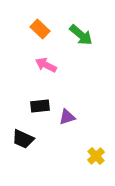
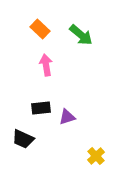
pink arrow: rotated 55 degrees clockwise
black rectangle: moved 1 px right, 2 px down
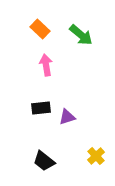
black trapezoid: moved 21 px right, 22 px down; rotated 15 degrees clockwise
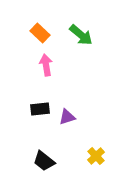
orange rectangle: moved 4 px down
black rectangle: moved 1 px left, 1 px down
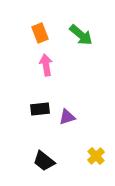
orange rectangle: rotated 24 degrees clockwise
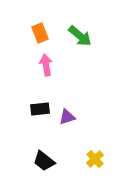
green arrow: moved 1 px left, 1 px down
yellow cross: moved 1 px left, 3 px down
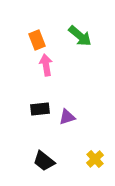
orange rectangle: moved 3 px left, 7 px down
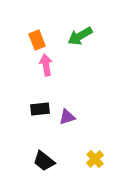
green arrow: rotated 110 degrees clockwise
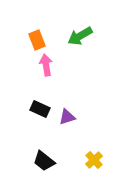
black rectangle: rotated 30 degrees clockwise
yellow cross: moved 1 px left, 1 px down
